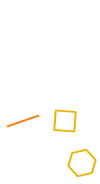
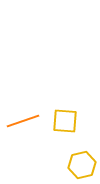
yellow hexagon: moved 2 px down
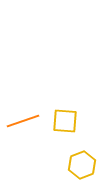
yellow hexagon: rotated 8 degrees counterclockwise
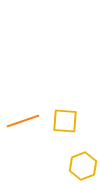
yellow hexagon: moved 1 px right, 1 px down
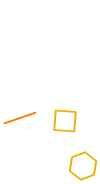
orange line: moved 3 px left, 3 px up
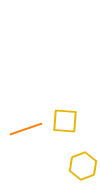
orange line: moved 6 px right, 11 px down
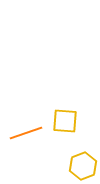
orange line: moved 4 px down
